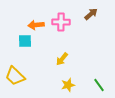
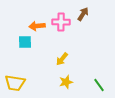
brown arrow: moved 8 px left; rotated 16 degrees counterclockwise
orange arrow: moved 1 px right, 1 px down
cyan square: moved 1 px down
yellow trapezoid: moved 7 px down; rotated 35 degrees counterclockwise
yellow star: moved 2 px left, 3 px up
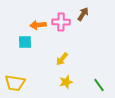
orange arrow: moved 1 px right, 1 px up
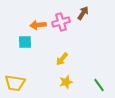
brown arrow: moved 1 px up
pink cross: rotated 18 degrees counterclockwise
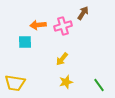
pink cross: moved 2 px right, 4 px down
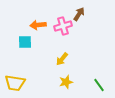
brown arrow: moved 4 px left, 1 px down
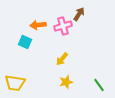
cyan square: rotated 24 degrees clockwise
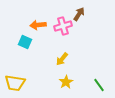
yellow star: rotated 16 degrees counterclockwise
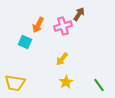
orange arrow: rotated 56 degrees counterclockwise
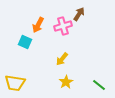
green line: rotated 16 degrees counterclockwise
